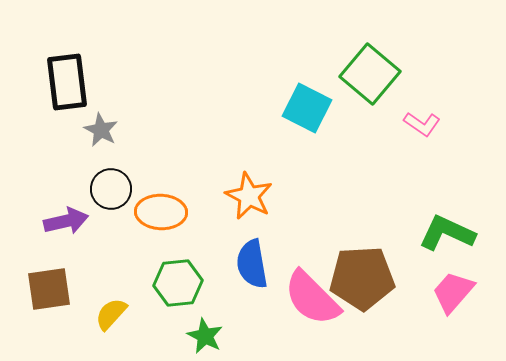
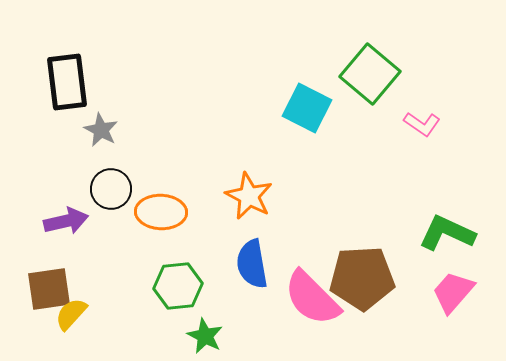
green hexagon: moved 3 px down
yellow semicircle: moved 40 px left
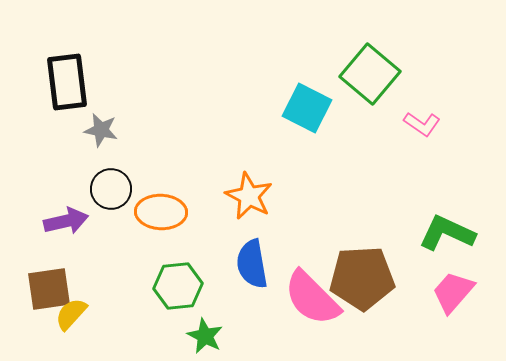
gray star: rotated 16 degrees counterclockwise
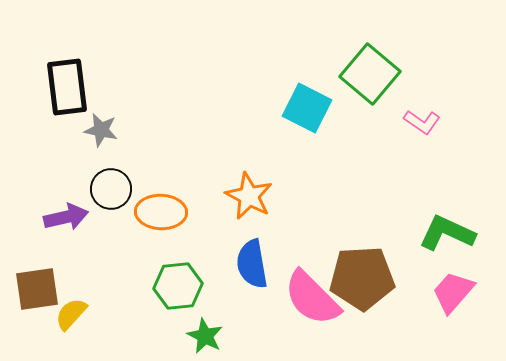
black rectangle: moved 5 px down
pink L-shape: moved 2 px up
purple arrow: moved 4 px up
brown square: moved 12 px left
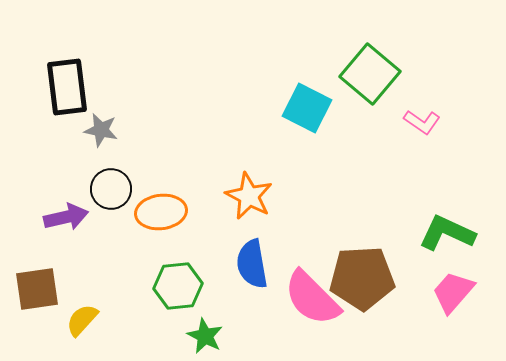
orange ellipse: rotated 9 degrees counterclockwise
yellow semicircle: moved 11 px right, 6 px down
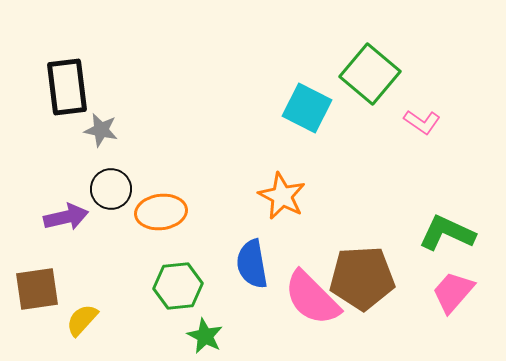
orange star: moved 33 px right
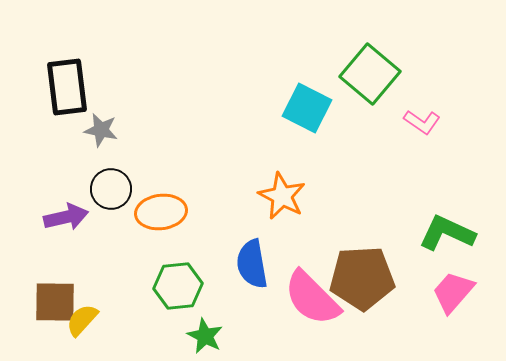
brown square: moved 18 px right, 13 px down; rotated 9 degrees clockwise
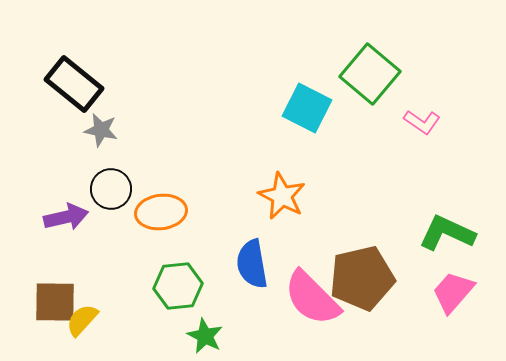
black rectangle: moved 7 px right, 3 px up; rotated 44 degrees counterclockwise
brown pentagon: rotated 10 degrees counterclockwise
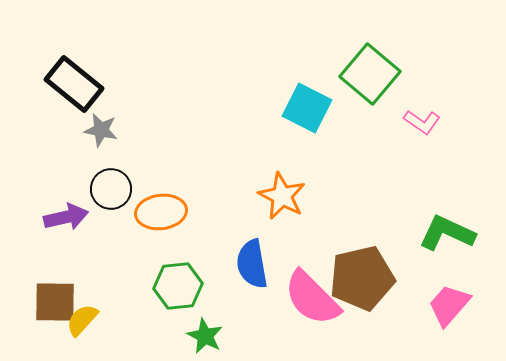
pink trapezoid: moved 4 px left, 13 px down
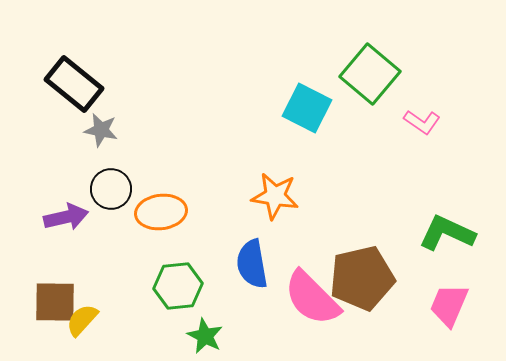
orange star: moved 7 px left; rotated 18 degrees counterclockwise
pink trapezoid: rotated 18 degrees counterclockwise
